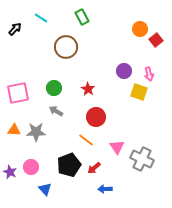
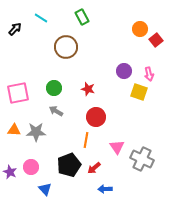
red star: rotated 16 degrees counterclockwise
orange line: rotated 63 degrees clockwise
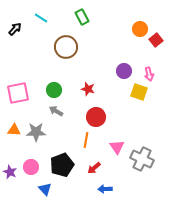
green circle: moved 2 px down
black pentagon: moved 7 px left
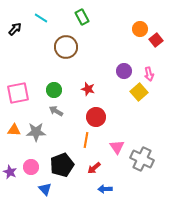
yellow square: rotated 30 degrees clockwise
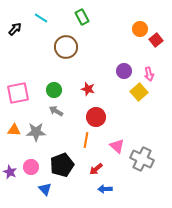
pink triangle: moved 1 px up; rotated 14 degrees counterclockwise
red arrow: moved 2 px right, 1 px down
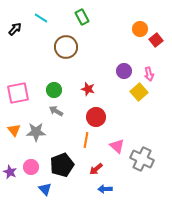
orange triangle: rotated 48 degrees clockwise
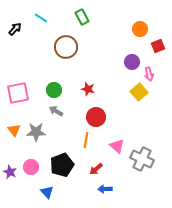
red square: moved 2 px right, 6 px down; rotated 16 degrees clockwise
purple circle: moved 8 px right, 9 px up
blue triangle: moved 2 px right, 3 px down
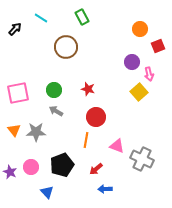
pink triangle: rotated 21 degrees counterclockwise
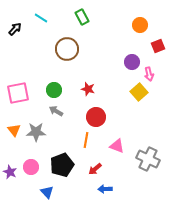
orange circle: moved 4 px up
brown circle: moved 1 px right, 2 px down
gray cross: moved 6 px right
red arrow: moved 1 px left
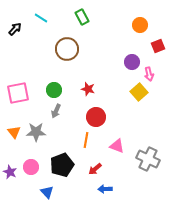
gray arrow: rotated 96 degrees counterclockwise
orange triangle: moved 2 px down
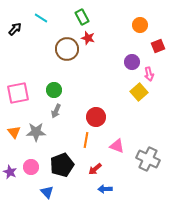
red star: moved 51 px up
